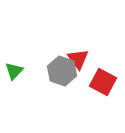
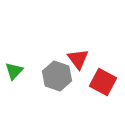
gray hexagon: moved 5 px left, 5 px down
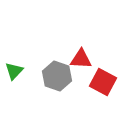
red triangle: moved 3 px right; rotated 50 degrees counterclockwise
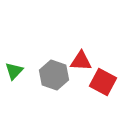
red triangle: moved 2 px down
gray hexagon: moved 3 px left, 1 px up
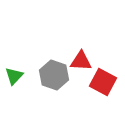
green triangle: moved 5 px down
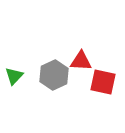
gray hexagon: rotated 16 degrees clockwise
red square: rotated 16 degrees counterclockwise
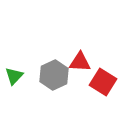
red triangle: moved 1 px left, 1 px down
red square: rotated 20 degrees clockwise
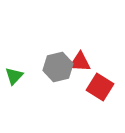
gray hexagon: moved 4 px right, 8 px up; rotated 12 degrees clockwise
red square: moved 3 px left, 5 px down
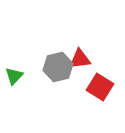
red triangle: moved 3 px up; rotated 10 degrees counterclockwise
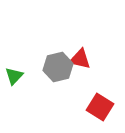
red triangle: rotated 20 degrees clockwise
red square: moved 20 px down
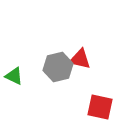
green triangle: rotated 48 degrees counterclockwise
red square: rotated 20 degrees counterclockwise
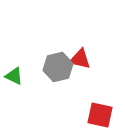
red square: moved 8 px down
